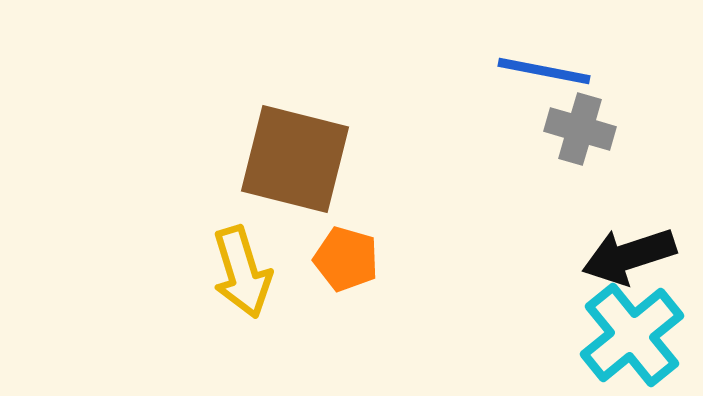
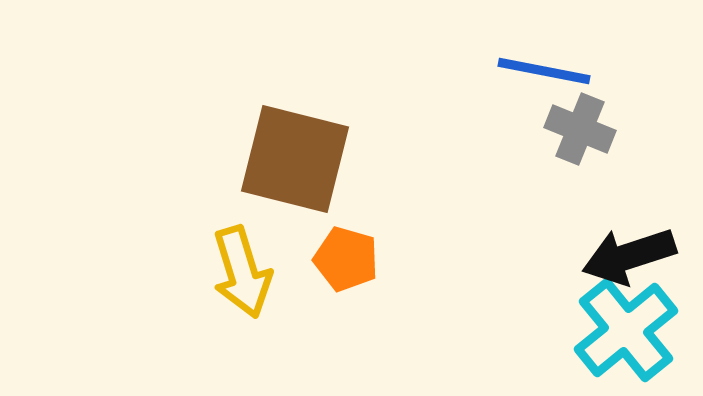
gray cross: rotated 6 degrees clockwise
cyan cross: moved 6 px left, 5 px up
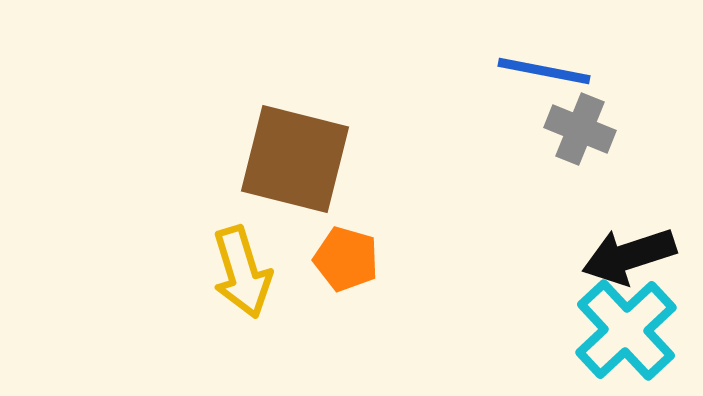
cyan cross: rotated 4 degrees counterclockwise
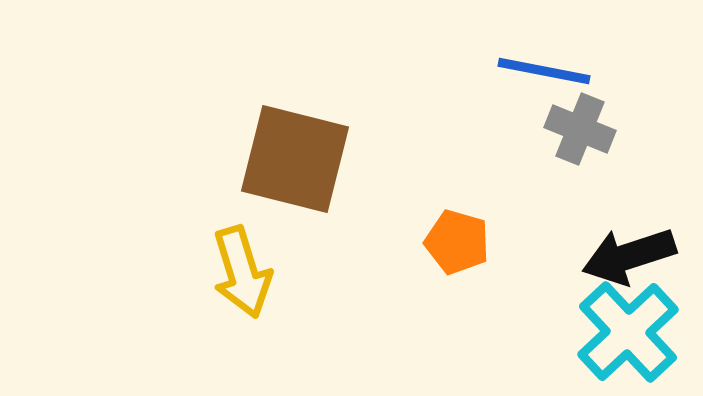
orange pentagon: moved 111 px right, 17 px up
cyan cross: moved 2 px right, 2 px down
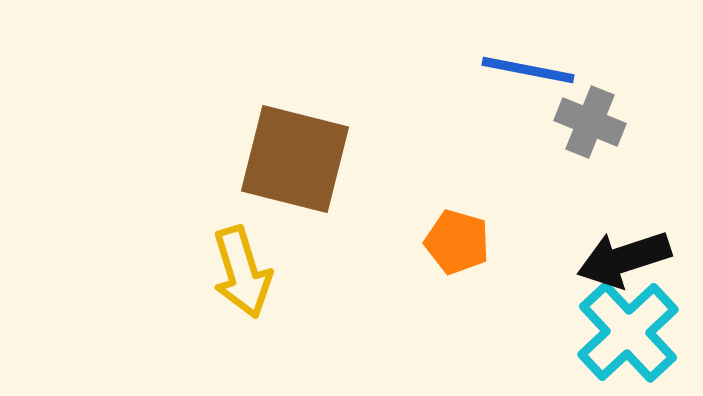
blue line: moved 16 px left, 1 px up
gray cross: moved 10 px right, 7 px up
black arrow: moved 5 px left, 3 px down
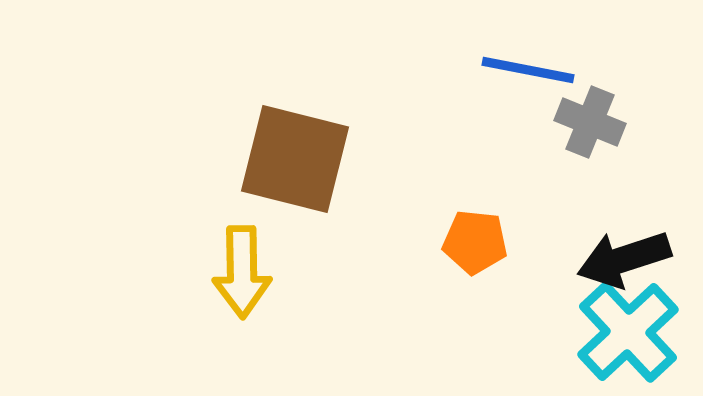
orange pentagon: moved 18 px right; rotated 10 degrees counterclockwise
yellow arrow: rotated 16 degrees clockwise
